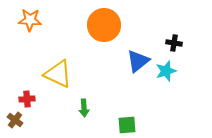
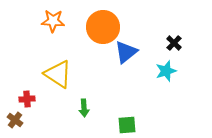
orange star: moved 23 px right, 1 px down
orange circle: moved 1 px left, 2 px down
black cross: rotated 35 degrees clockwise
blue triangle: moved 12 px left, 9 px up
yellow triangle: rotated 8 degrees clockwise
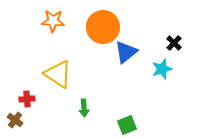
cyan star: moved 4 px left, 2 px up
green square: rotated 18 degrees counterclockwise
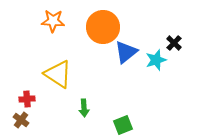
cyan star: moved 6 px left, 9 px up
brown cross: moved 6 px right
green square: moved 4 px left
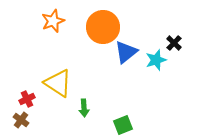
orange star: rotated 25 degrees counterclockwise
yellow triangle: moved 9 px down
red cross: rotated 21 degrees counterclockwise
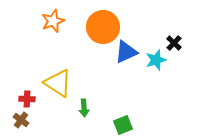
blue triangle: rotated 15 degrees clockwise
red cross: rotated 28 degrees clockwise
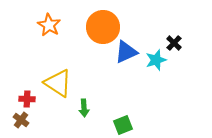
orange star: moved 4 px left, 4 px down; rotated 20 degrees counterclockwise
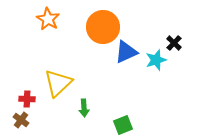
orange star: moved 1 px left, 6 px up
yellow triangle: rotated 44 degrees clockwise
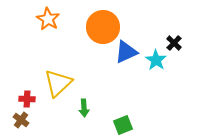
cyan star: rotated 20 degrees counterclockwise
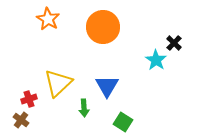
blue triangle: moved 19 px left, 34 px down; rotated 35 degrees counterclockwise
red cross: moved 2 px right; rotated 21 degrees counterclockwise
green square: moved 3 px up; rotated 36 degrees counterclockwise
